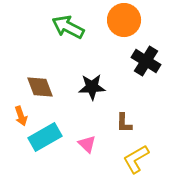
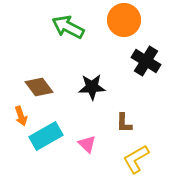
brown diamond: moved 1 px left; rotated 16 degrees counterclockwise
cyan rectangle: moved 1 px right, 1 px up
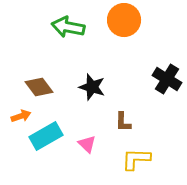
green arrow: rotated 16 degrees counterclockwise
black cross: moved 21 px right, 18 px down
black star: rotated 20 degrees clockwise
orange arrow: rotated 90 degrees counterclockwise
brown L-shape: moved 1 px left, 1 px up
yellow L-shape: rotated 32 degrees clockwise
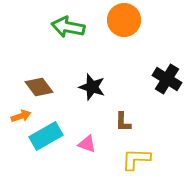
pink triangle: rotated 24 degrees counterclockwise
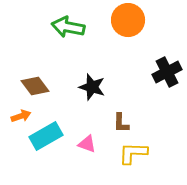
orange circle: moved 4 px right
black cross: moved 7 px up; rotated 32 degrees clockwise
brown diamond: moved 4 px left, 1 px up
brown L-shape: moved 2 px left, 1 px down
yellow L-shape: moved 3 px left, 6 px up
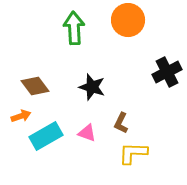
green arrow: moved 6 px right, 1 px down; rotated 76 degrees clockwise
brown L-shape: rotated 25 degrees clockwise
pink triangle: moved 11 px up
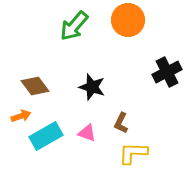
green arrow: moved 2 px up; rotated 136 degrees counterclockwise
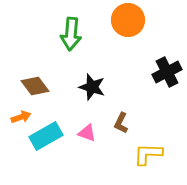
green arrow: moved 3 px left, 8 px down; rotated 36 degrees counterclockwise
orange arrow: moved 1 px down
yellow L-shape: moved 15 px right, 1 px down
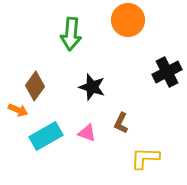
brown diamond: rotated 72 degrees clockwise
orange arrow: moved 3 px left, 7 px up; rotated 42 degrees clockwise
yellow L-shape: moved 3 px left, 4 px down
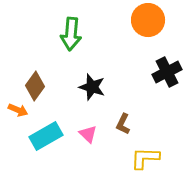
orange circle: moved 20 px right
brown L-shape: moved 2 px right, 1 px down
pink triangle: moved 1 px right, 1 px down; rotated 24 degrees clockwise
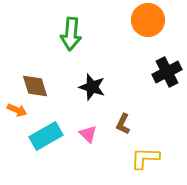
brown diamond: rotated 52 degrees counterclockwise
orange arrow: moved 1 px left
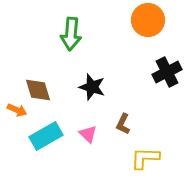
brown diamond: moved 3 px right, 4 px down
